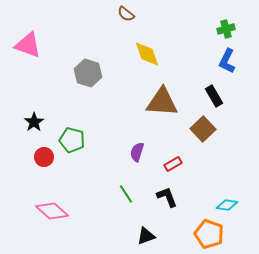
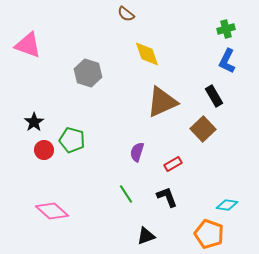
brown triangle: rotated 28 degrees counterclockwise
red circle: moved 7 px up
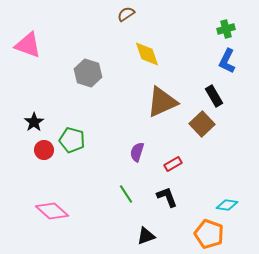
brown semicircle: rotated 108 degrees clockwise
brown square: moved 1 px left, 5 px up
